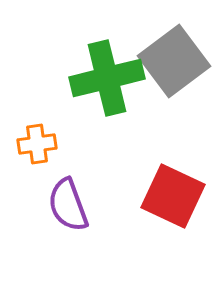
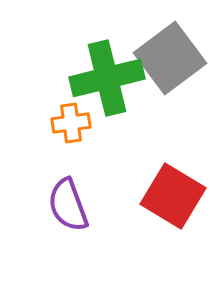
gray square: moved 4 px left, 3 px up
orange cross: moved 34 px right, 21 px up
red square: rotated 6 degrees clockwise
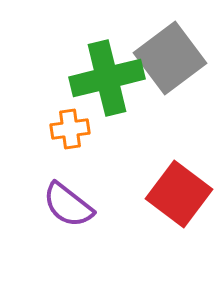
orange cross: moved 1 px left, 6 px down
red square: moved 6 px right, 2 px up; rotated 6 degrees clockwise
purple semicircle: rotated 32 degrees counterclockwise
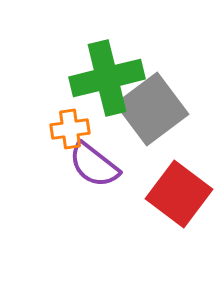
gray square: moved 18 px left, 51 px down
purple semicircle: moved 26 px right, 40 px up
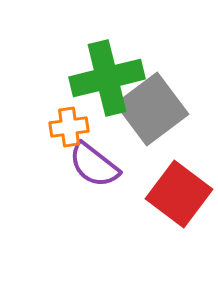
orange cross: moved 1 px left, 2 px up
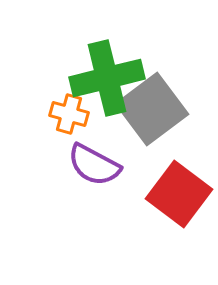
orange cross: moved 13 px up; rotated 24 degrees clockwise
purple semicircle: rotated 10 degrees counterclockwise
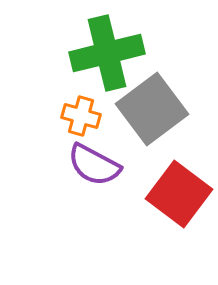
green cross: moved 25 px up
orange cross: moved 12 px right, 2 px down
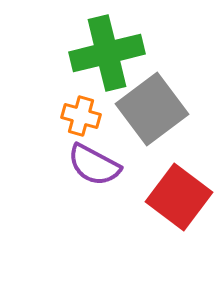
red square: moved 3 px down
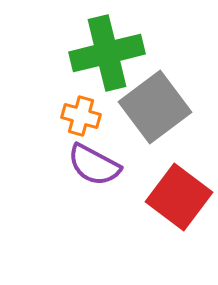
gray square: moved 3 px right, 2 px up
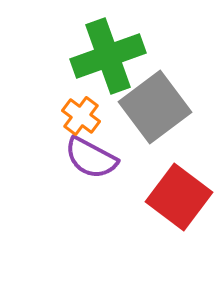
green cross: moved 1 px right, 3 px down; rotated 6 degrees counterclockwise
orange cross: rotated 21 degrees clockwise
purple semicircle: moved 3 px left, 7 px up
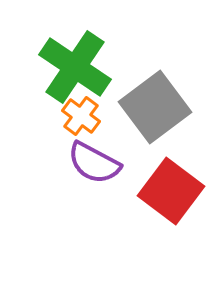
green cross: moved 33 px left, 11 px down; rotated 36 degrees counterclockwise
purple semicircle: moved 3 px right, 5 px down
red square: moved 8 px left, 6 px up
